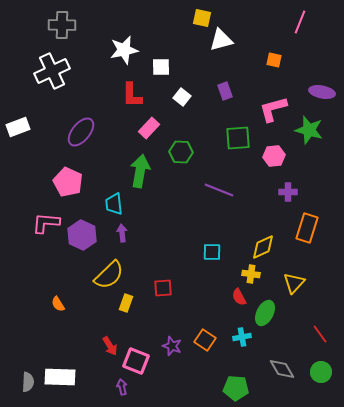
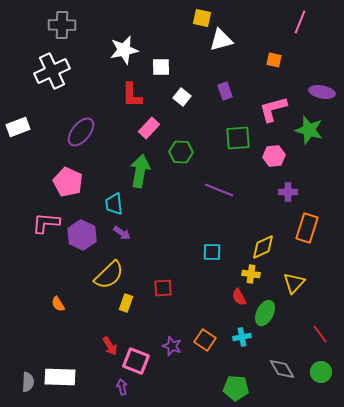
purple arrow at (122, 233): rotated 132 degrees clockwise
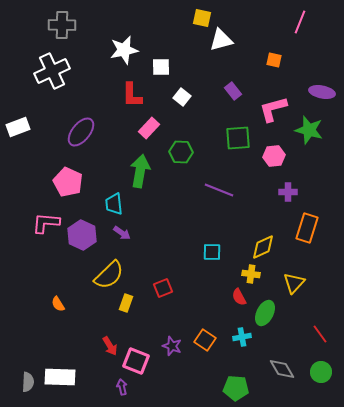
purple rectangle at (225, 91): moved 8 px right; rotated 18 degrees counterclockwise
red square at (163, 288): rotated 18 degrees counterclockwise
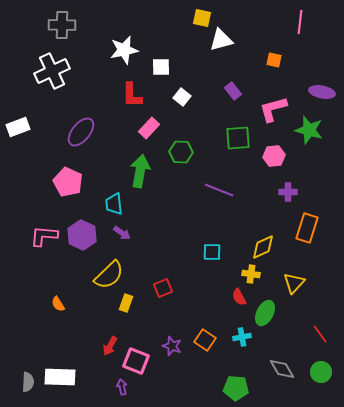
pink line at (300, 22): rotated 15 degrees counterclockwise
pink L-shape at (46, 223): moved 2 px left, 13 px down
red arrow at (110, 346): rotated 60 degrees clockwise
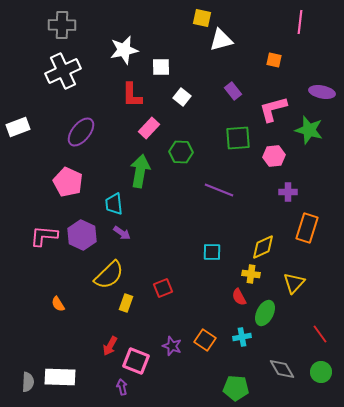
white cross at (52, 71): moved 11 px right
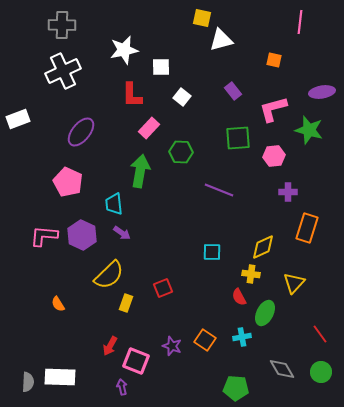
purple ellipse at (322, 92): rotated 20 degrees counterclockwise
white rectangle at (18, 127): moved 8 px up
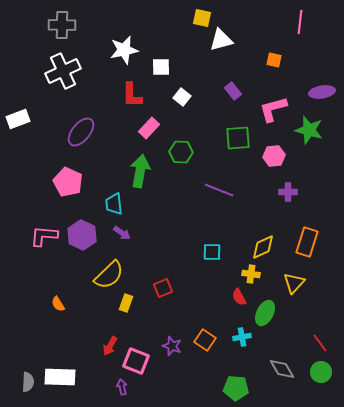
orange rectangle at (307, 228): moved 14 px down
red line at (320, 334): moved 9 px down
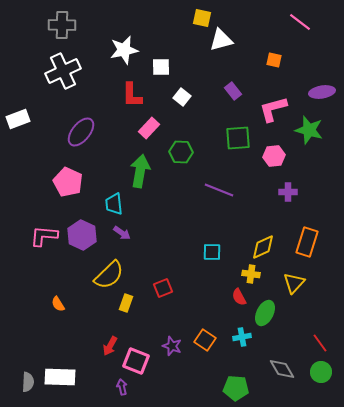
pink line at (300, 22): rotated 60 degrees counterclockwise
